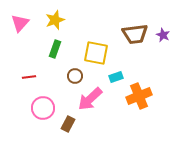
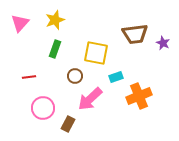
purple star: moved 8 px down
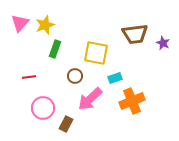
yellow star: moved 10 px left, 5 px down
cyan rectangle: moved 1 px left, 1 px down
orange cross: moved 7 px left, 5 px down
brown rectangle: moved 2 px left
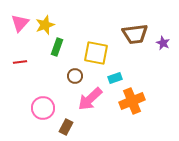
green rectangle: moved 2 px right, 2 px up
red line: moved 9 px left, 15 px up
brown rectangle: moved 3 px down
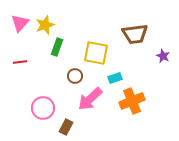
purple star: moved 13 px down
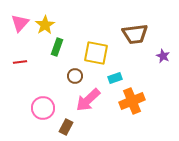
yellow star: rotated 12 degrees counterclockwise
pink arrow: moved 2 px left, 1 px down
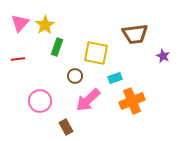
red line: moved 2 px left, 3 px up
pink circle: moved 3 px left, 7 px up
brown rectangle: rotated 56 degrees counterclockwise
